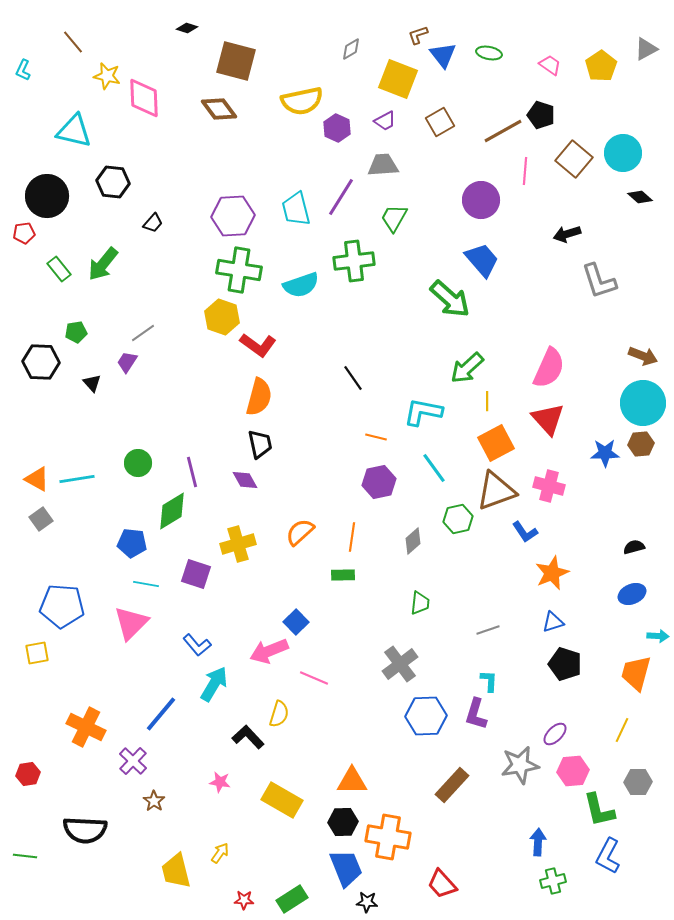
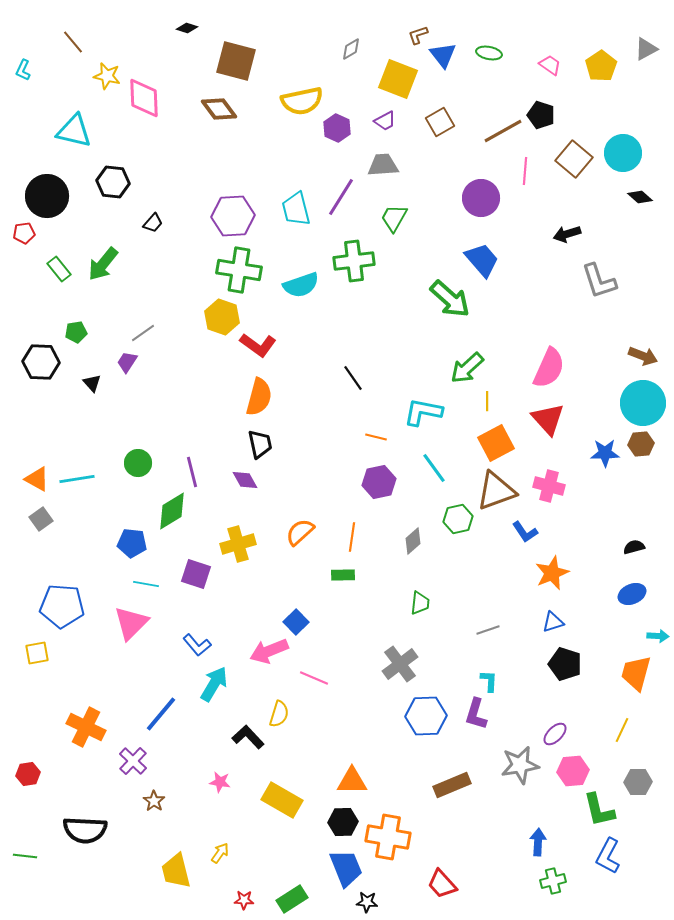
purple circle at (481, 200): moved 2 px up
brown rectangle at (452, 785): rotated 24 degrees clockwise
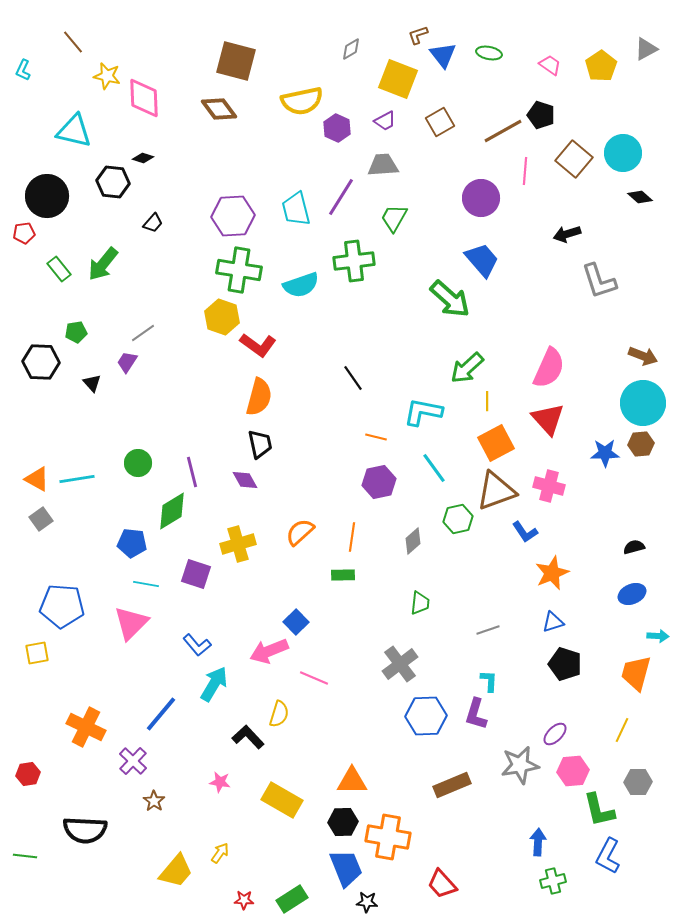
black diamond at (187, 28): moved 44 px left, 130 px down
yellow trapezoid at (176, 871): rotated 126 degrees counterclockwise
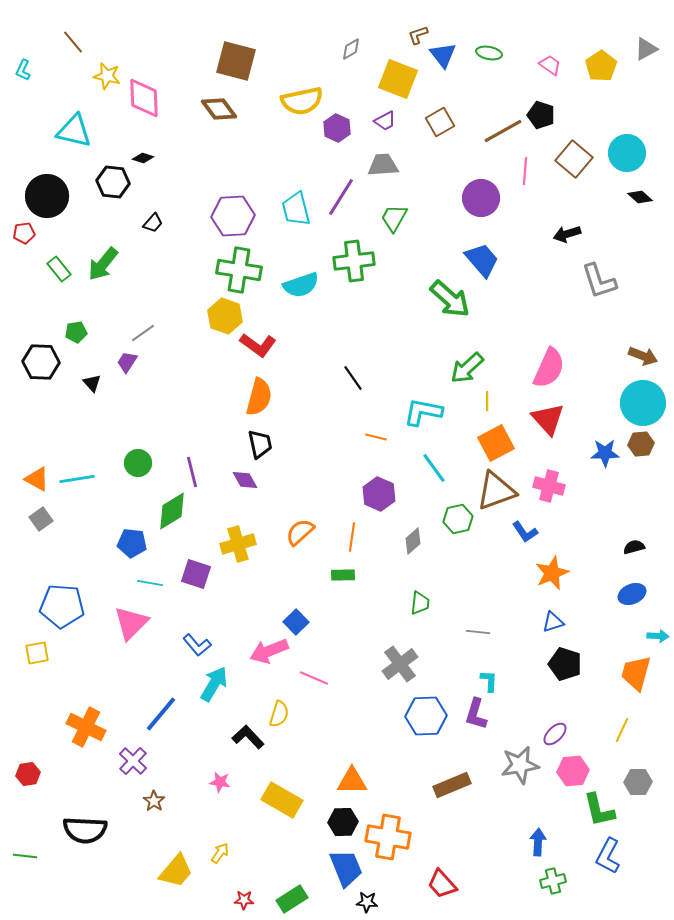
cyan circle at (623, 153): moved 4 px right
yellow hexagon at (222, 317): moved 3 px right, 1 px up
purple hexagon at (379, 482): moved 12 px down; rotated 24 degrees counterclockwise
cyan line at (146, 584): moved 4 px right, 1 px up
gray line at (488, 630): moved 10 px left, 2 px down; rotated 25 degrees clockwise
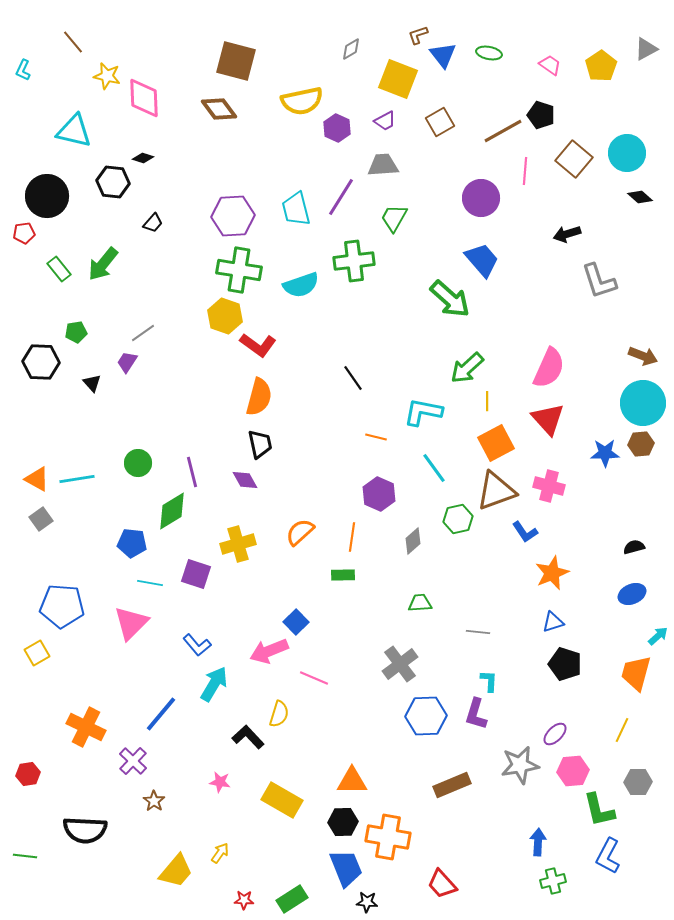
green trapezoid at (420, 603): rotated 100 degrees counterclockwise
cyan arrow at (658, 636): rotated 45 degrees counterclockwise
yellow square at (37, 653): rotated 20 degrees counterclockwise
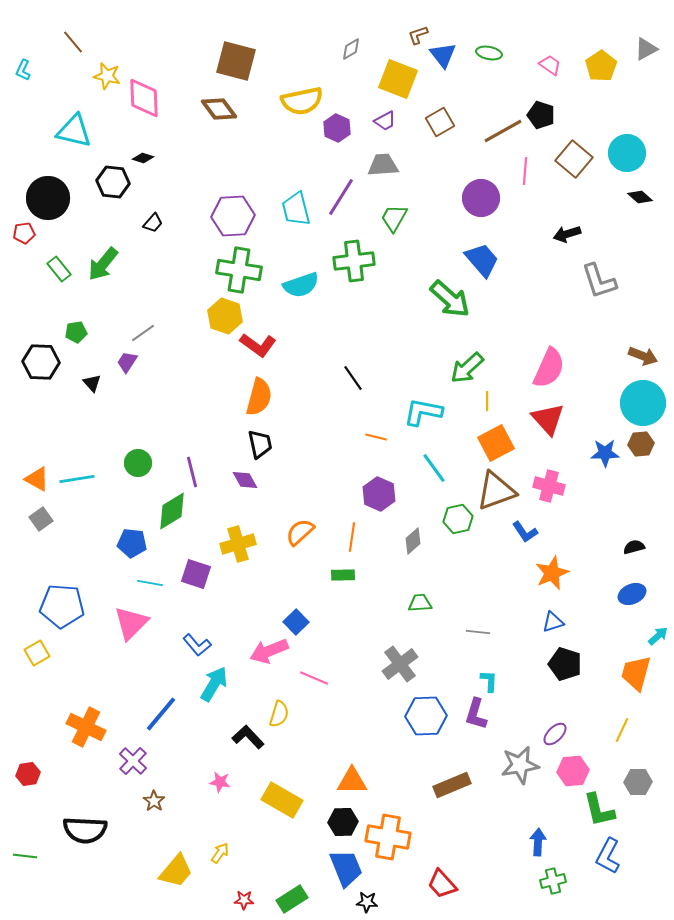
black circle at (47, 196): moved 1 px right, 2 px down
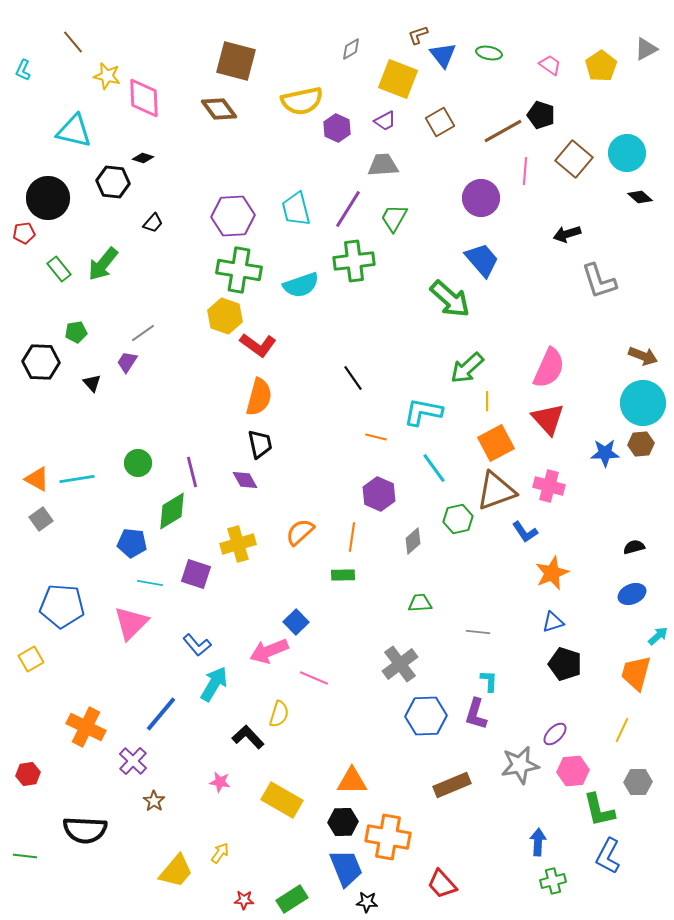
purple line at (341, 197): moved 7 px right, 12 px down
yellow square at (37, 653): moved 6 px left, 6 px down
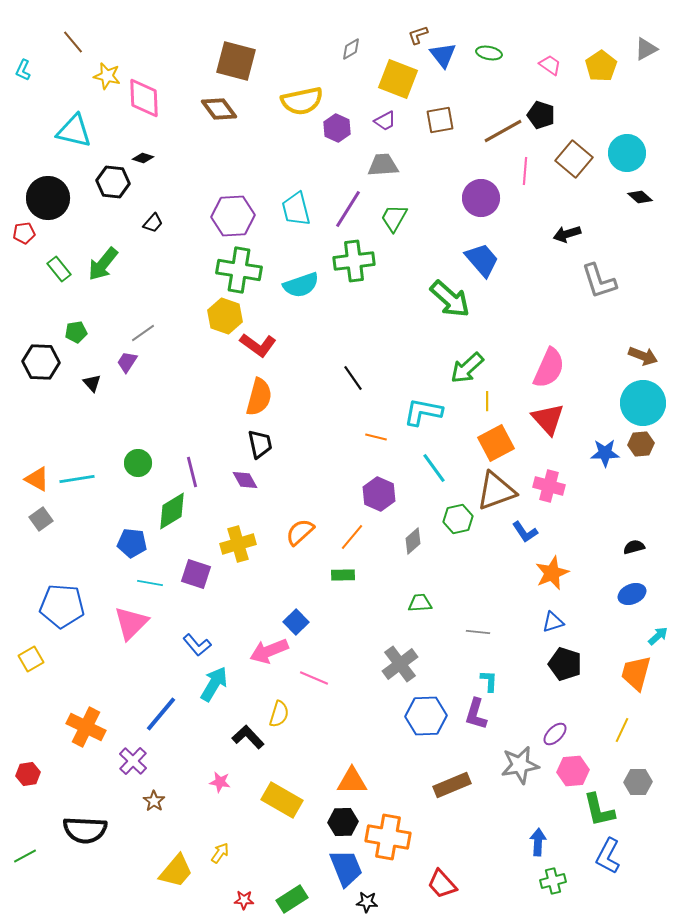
brown square at (440, 122): moved 2 px up; rotated 20 degrees clockwise
orange line at (352, 537): rotated 32 degrees clockwise
green line at (25, 856): rotated 35 degrees counterclockwise
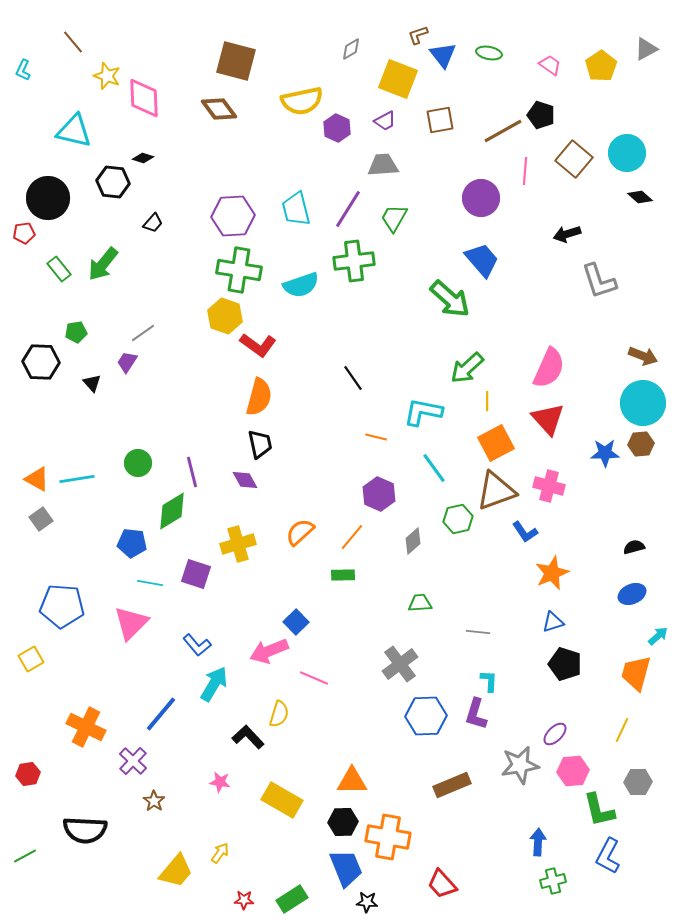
yellow star at (107, 76): rotated 8 degrees clockwise
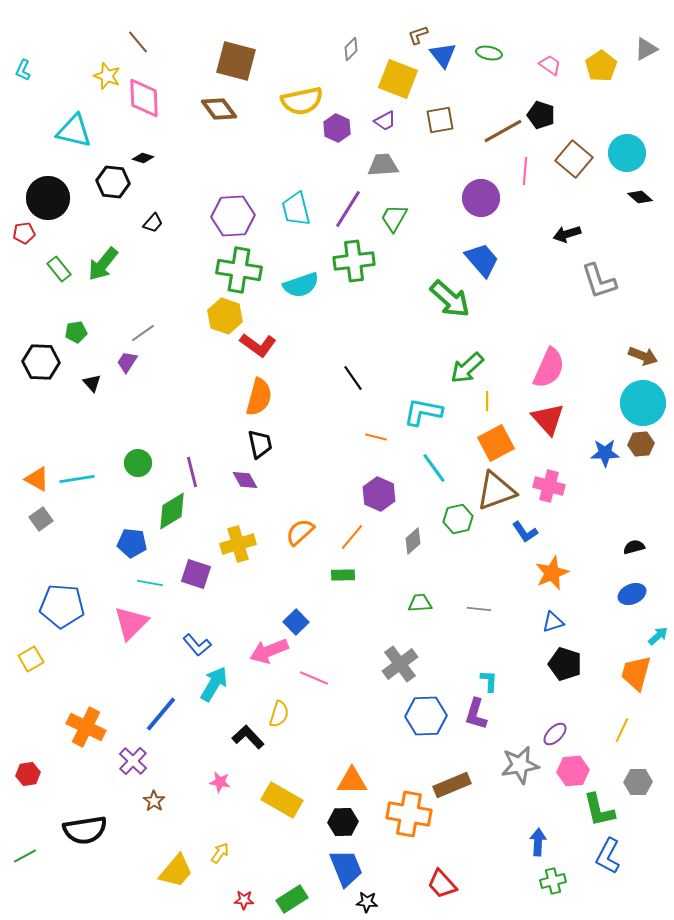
brown line at (73, 42): moved 65 px right
gray diamond at (351, 49): rotated 15 degrees counterclockwise
gray line at (478, 632): moved 1 px right, 23 px up
black semicircle at (85, 830): rotated 12 degrees counterclockwise
orange cross at (388, 837): moved 21 px right, 23 px up
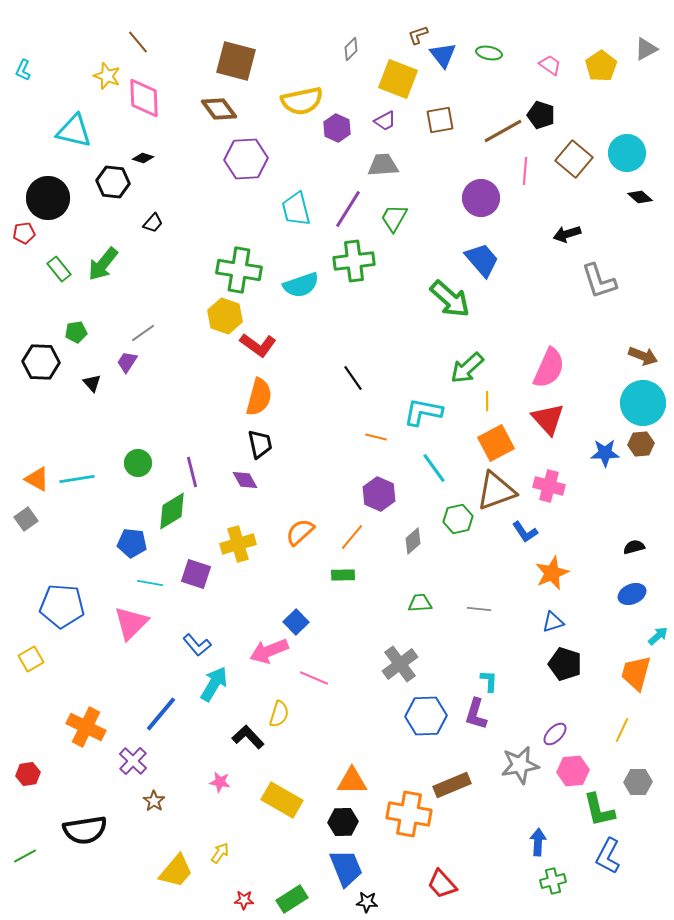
purple hexagon at (233, 216): moved 13 px right, 57 px up
gray square at (41, 519): moved 15 px left
